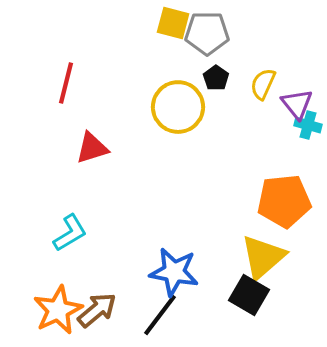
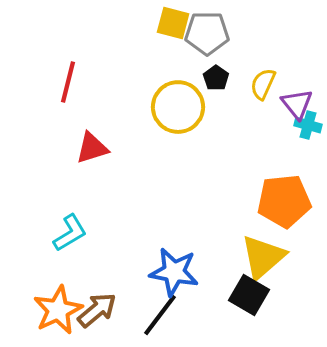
red line: moved 2 px right, 1 px up
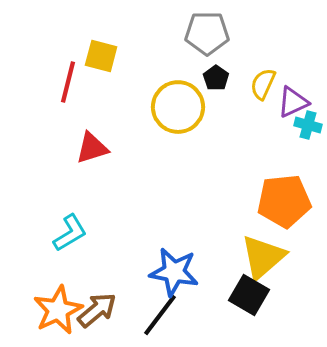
yellow square: moved 72 px left, 33 px down
purple triangle: moved 4 px left, 2 px up; rotated 44 degrees clockwise
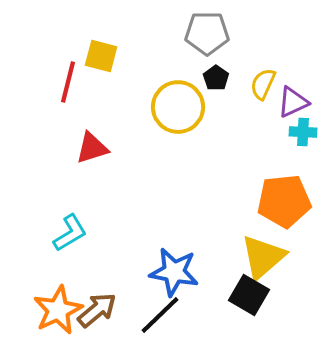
cyan cross: moved 5 px left, 7 px down; rotated 12 degrees counterclockwise
black line: rotated 9 degrees clockwise
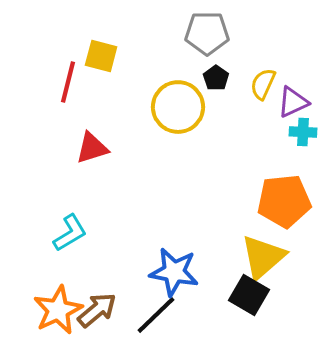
black line: moved 4 px left
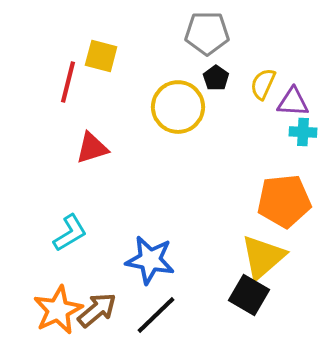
purple triangle: rotated 28 degrees clockwise
blue star: moved 24 px left, 12 px up
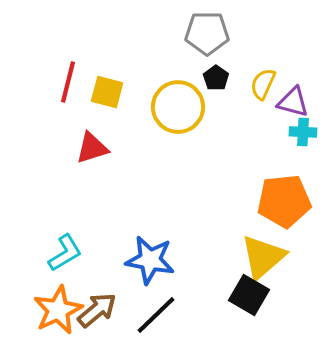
yellow square: moved 6 px right, 36 px down
purple triangle: rotated 12 degrees clockwise
cyan L-shape: moved 5 px left, 20 px down
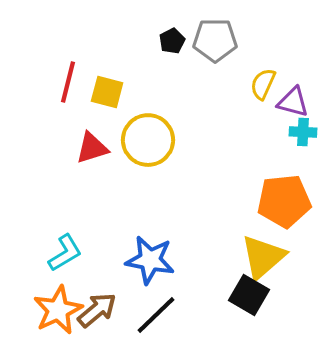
gray pentagon: moved 8 px right, 7 px down
black pentagon: moved 44 px left, 37 px up; rotated 10 degrees clockwise
yellow circle: moved 30 px left, 33 px down
